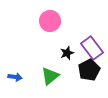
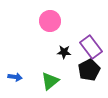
purple rectangle: moved 1 px left, 1 px up
black star: moved 3 px left, 1 px up; rotated 24 degrees clockwise
green triangle: moved 5 px down
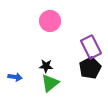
purple rectangle: rotated 10 degrees clockwise
black star: moved 18 px left, 14 px down
black pentagon: moved 1 px right, 2 px up
green triangle: moved 2 px down
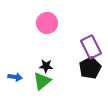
pink circle: moved 3 px left, 2 px down
green triangle: moved 8 px left, 2 px up
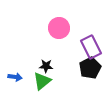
pink circle: moved 12 px right, 5 px down
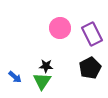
pink circle: moved 1 px right
purple rectangle: moved 1 px right, 13 px up
blue arrow: rotated 32 degrees clockwise
green triangle: rotated 18 degrees counterclockwise
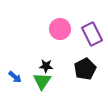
pink circle: moved 1 px down
black pentagon: moved 5 px left, 1 px down
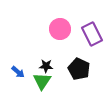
black pentagon: moved 6 px left; rotated 20 degrees counterclockwise
blue arrow: moved 3 px right, 5 px up
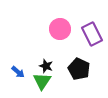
black star: rotated 16 degrees clockwise
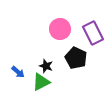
purple rectangle: moved 1 px right, 1 px up
black pentagon: moved 3 px left, 11 px up
green triangle: moved 1 px left, 1 px down; rotated 30 degrees clockwise
